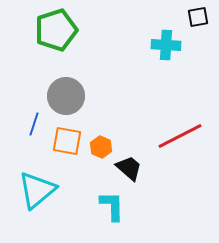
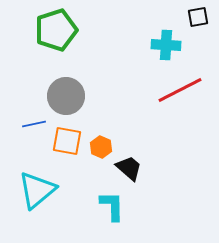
blue line: rotated 60 degrees clockwise
red line: moved 46 px up
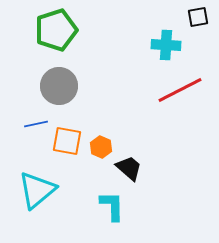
gray circle: moved 7 px left, 10 px up
blue line: moved 2 px right
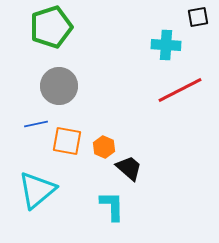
green pentagon: moved 5 px left, 3 px up
orange hexagon: moved 3 px right
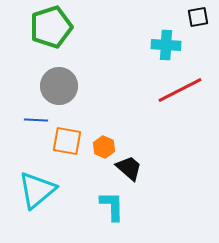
blue line: moved 4 px up; rotated 15 degrees clockwise
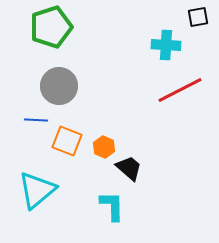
orange square: rotated 12 degrees clockwise
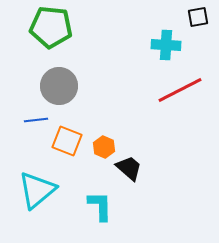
green pentagon: rotated 24 degrees clockwise
blue line: rotated 10 degrees counterclockwise
cyan L-shape: moved 12 px left
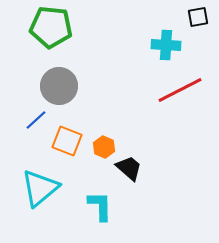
blue line: rotated 35 degrees counterclockwise
cyan triangle: moved 3 px right, 2 px up
